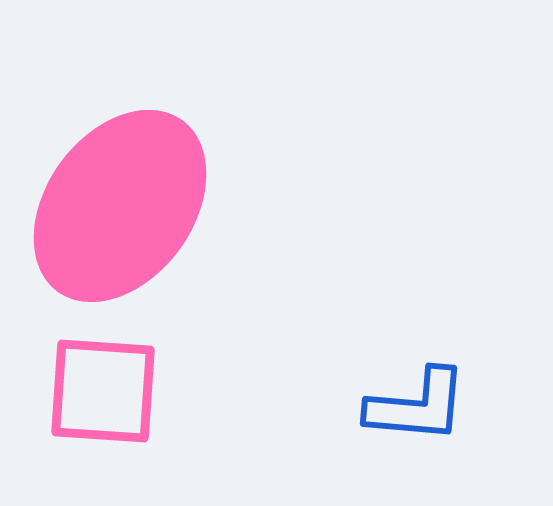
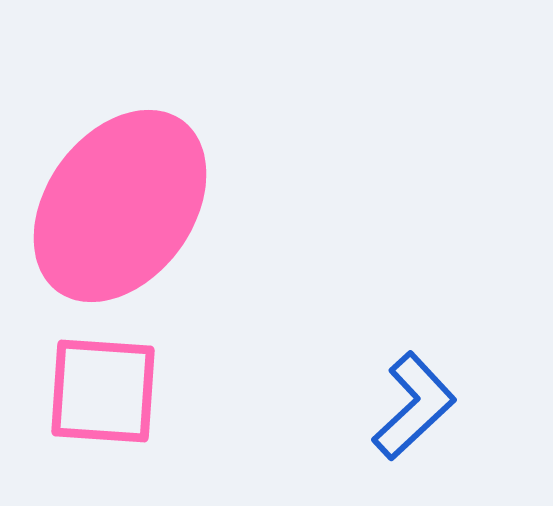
blue L-shape: moved 3 px left; rotated 48 degrees counterclockwise
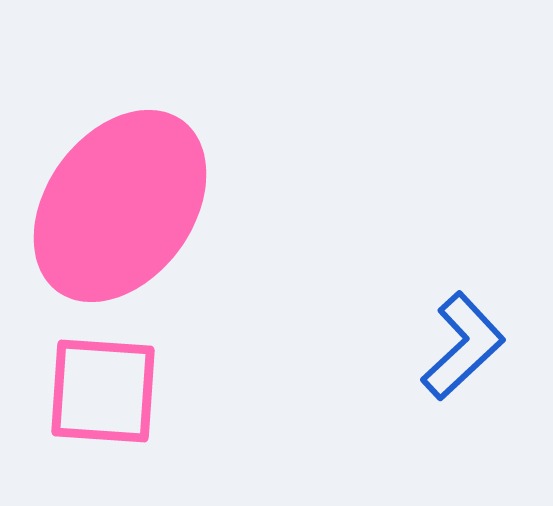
blue L-shape: moved 49 px right, 60 px up
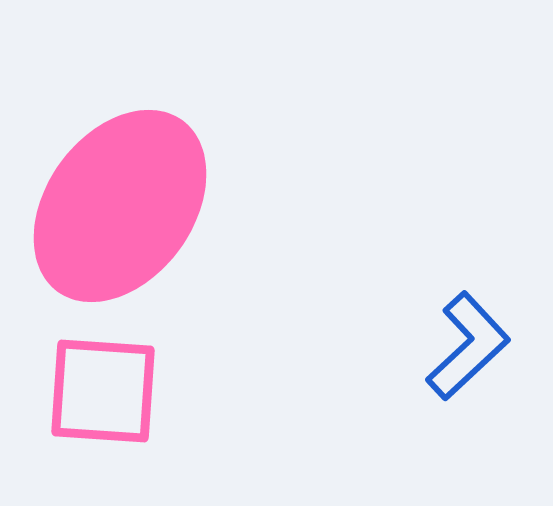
blue L-shape: moved 5 px right
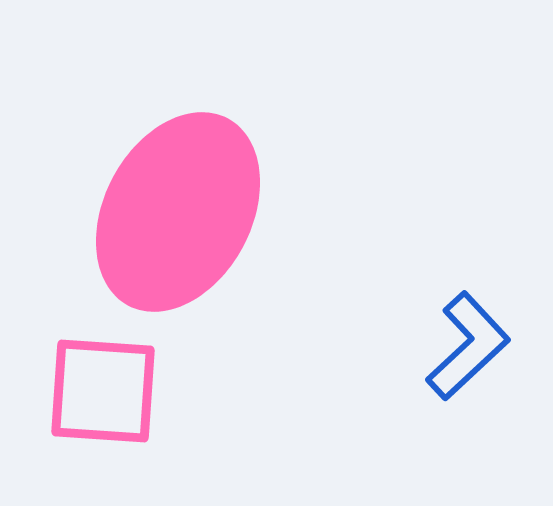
pink ellipse: moved 58 px right, 6 px down; rotated 8 degrees counterclockwise
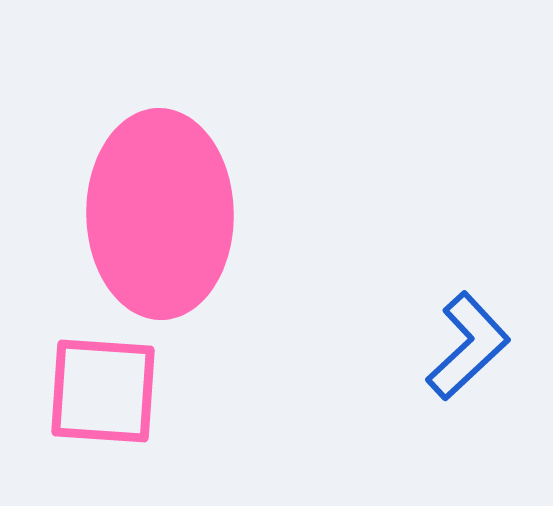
pink ellipse: moved 18 px left, 2 px down; rotated 29 degrees counterclockwise
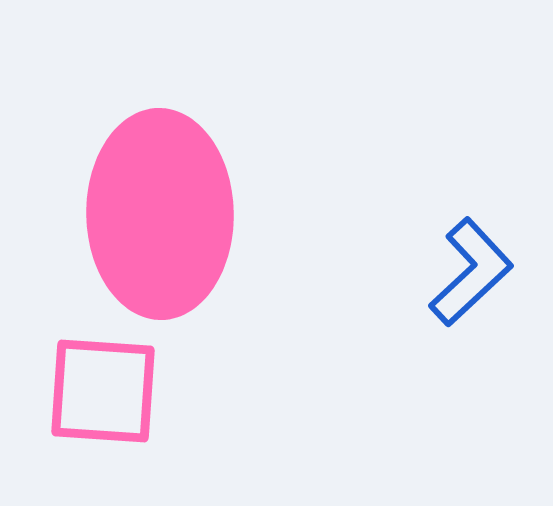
blue L-shape: moved 3 px right, 74 px up
